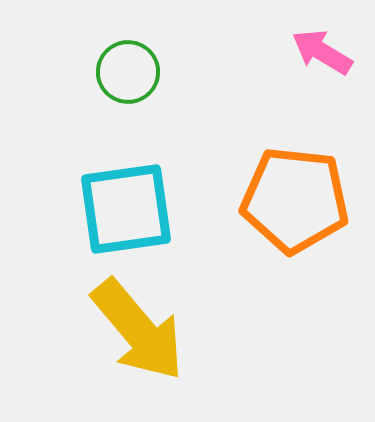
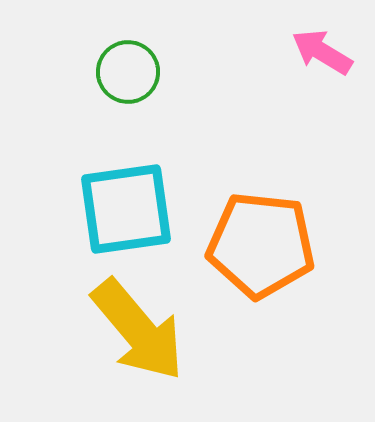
orange pentagon: moved 34 px left, 45 px down
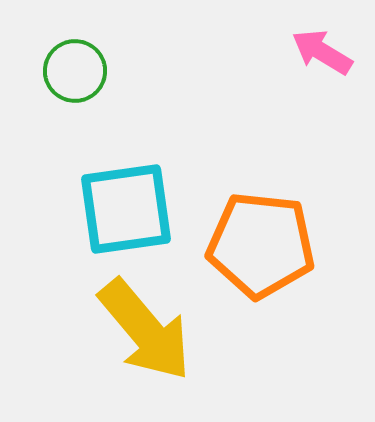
green circle: moved 53 px left, 1 px up
yellow arrow: moved 7 px right
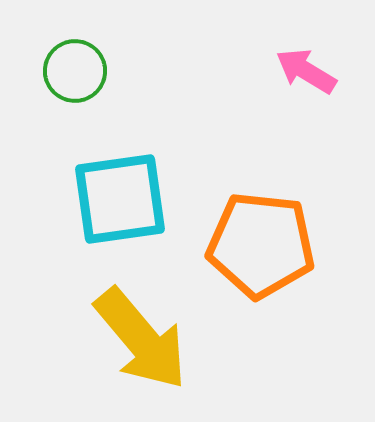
pink arrow: moved 16 px left, 19 px down
cyan square: moved 6 px left, 10 px up
yellow arrow: moved 4 px left, 9 px down
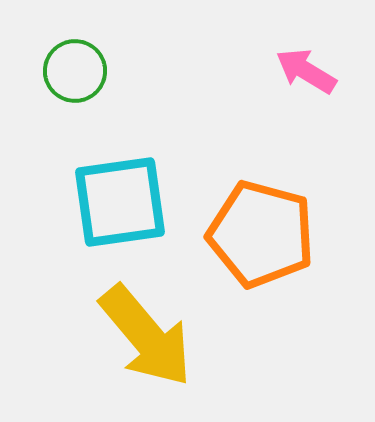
cyan square: moved 3 px down
orange pentagon: moved 11 px up; rotated 9 degrees clockwise
yellow arrow: moved 5 px right, 3 px up
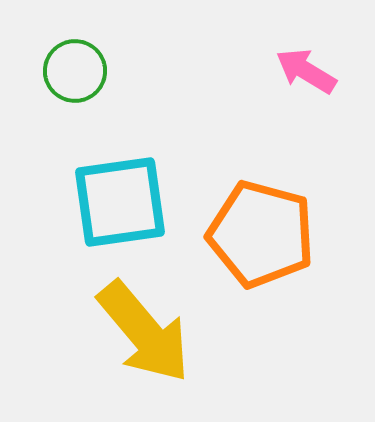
yellow arrow: moved 2 px left, 4 px up
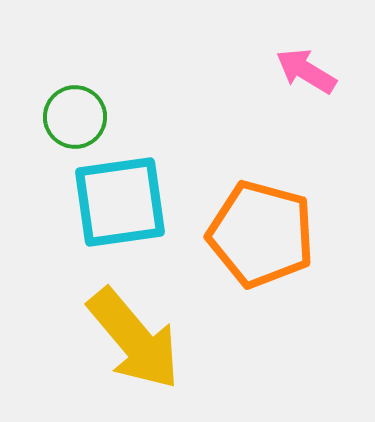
green circle: moved 46 px down
yellow arrow: moved 10 px left, 7 px down
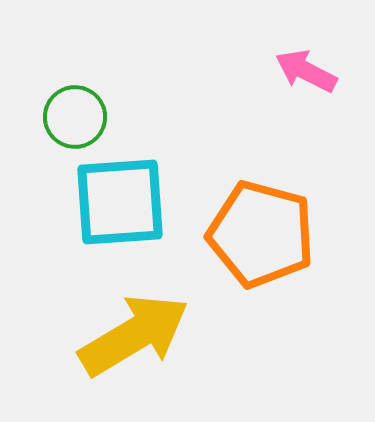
pink arrow: rotated 4 degrees counterclockwise
cyan square: rotated 4 degrees clockwise
yellow arrow: moved 4 px up; rotated 81 degrees counterclockwise
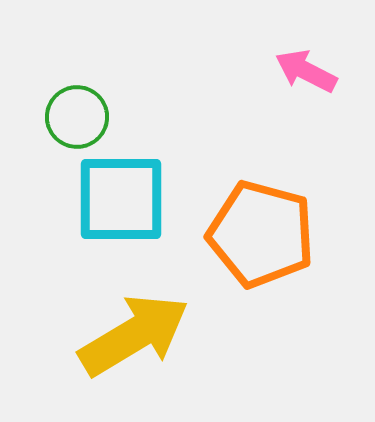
green circle: moved 2 px right
cyan square: moved 1 px right, 3 px up; rotated 4 degrees clockwise
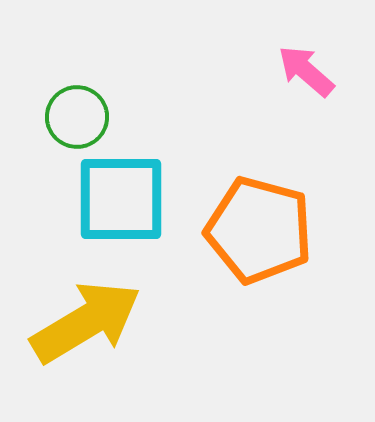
pink arrow: rotated 14 degrees clockwise
orange pentagon: moved 2 px left, 4 px up
yellow arrow: moved 48 px left, 13 px up
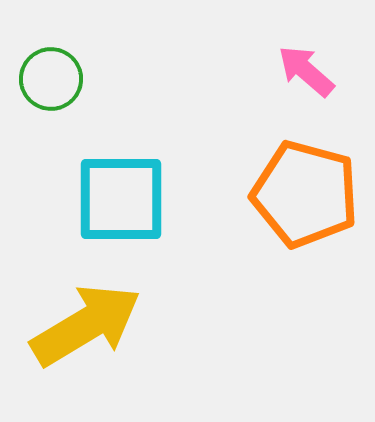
green circle: moved 26 px left, 38 px up
orange pentagon: moved 46 px right, 36 px up
yellow arrow: moved 3 px down
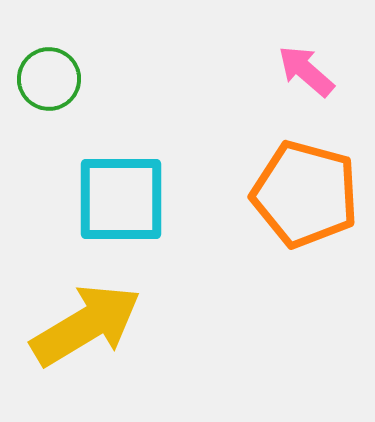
green circle: moved 2 px left
